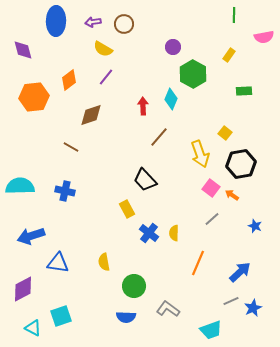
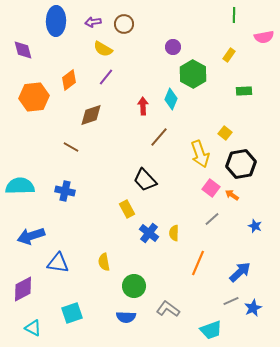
cyan square at (61, 316): moved 11 px right, 3 px up
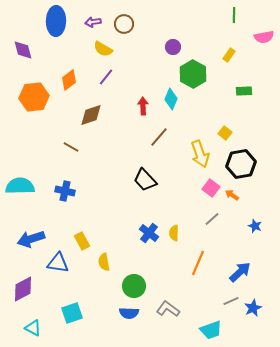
yellow rectangle at (127, 209): moved 45 px left, 32 px down
blue arrow at (31, 236): moved 3 px down
blue semicircle at (126, 317): moved 3 px right, 4 px up
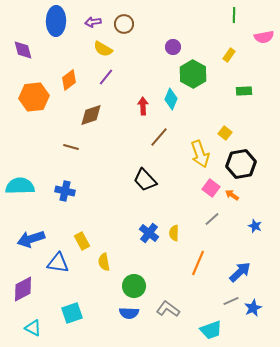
brown line at (71, 147): rotated 14 degrees counterclockwise
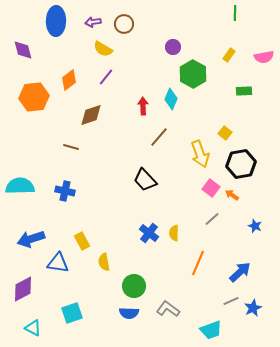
green line at (234, 15): moved 1 px right, 2 px up
pink semicircle at (264, 37): moved 20 px down
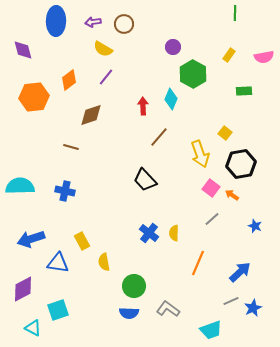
cyan square at (72, 313): moved 14 px left, 3 px up
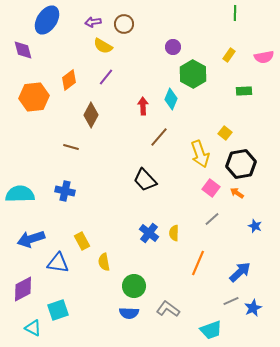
blue ellipse at (56, 21): moved 9 px left, 1 px up; rotated 32 degrees clockwise
yellow semicircle at (103, 49): moved 3 px up
brown diamond at (91, 115): rotated 45 degrees counterclockwise
cyan semicircle at (20, 186): moved 8 px down
orange arrow at (232, 195): moved 5 px right, 2 px up
